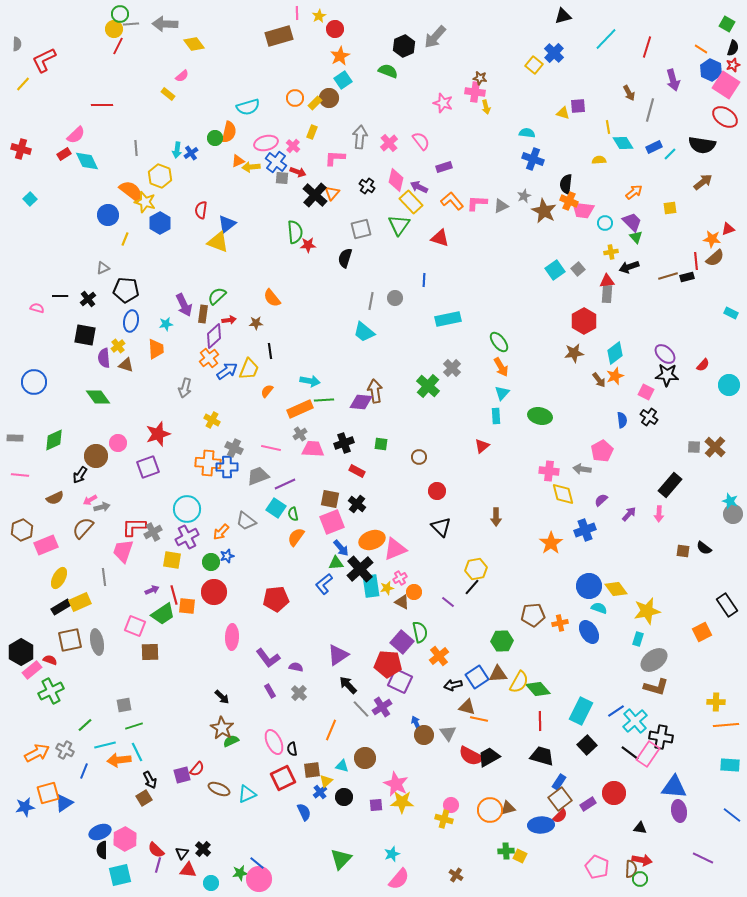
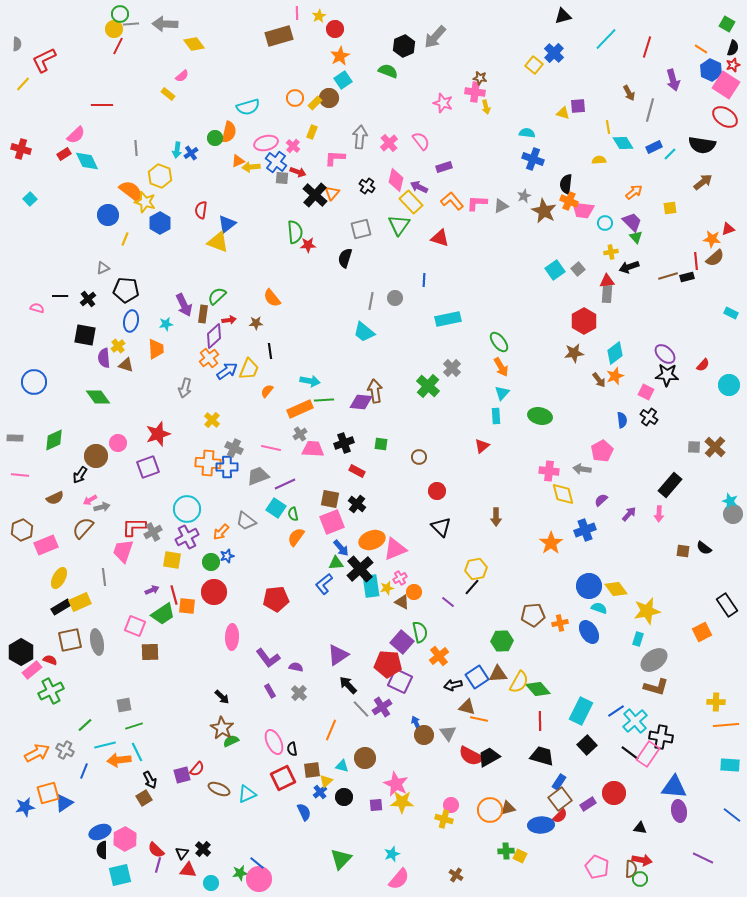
yellow cross at (212, 420): rotated 14 degrees clockwise
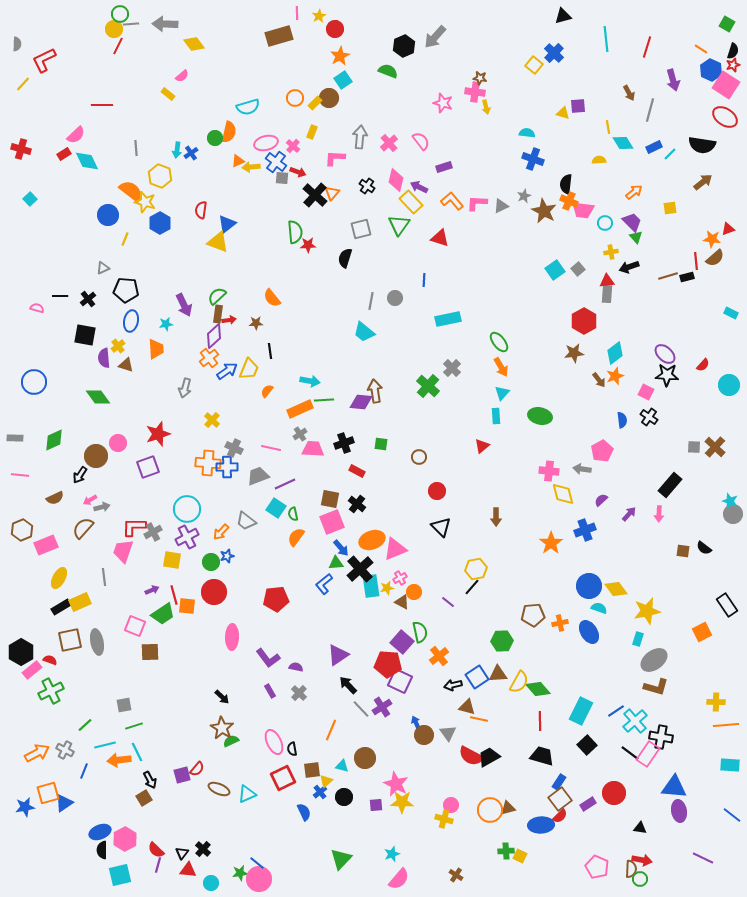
cyan line at (606, 39): rotated 50 degrees counterclockwise
black semicircle at (733, 48): moved 3 px down
brown rectangle at (203, 314): moved 15 px right
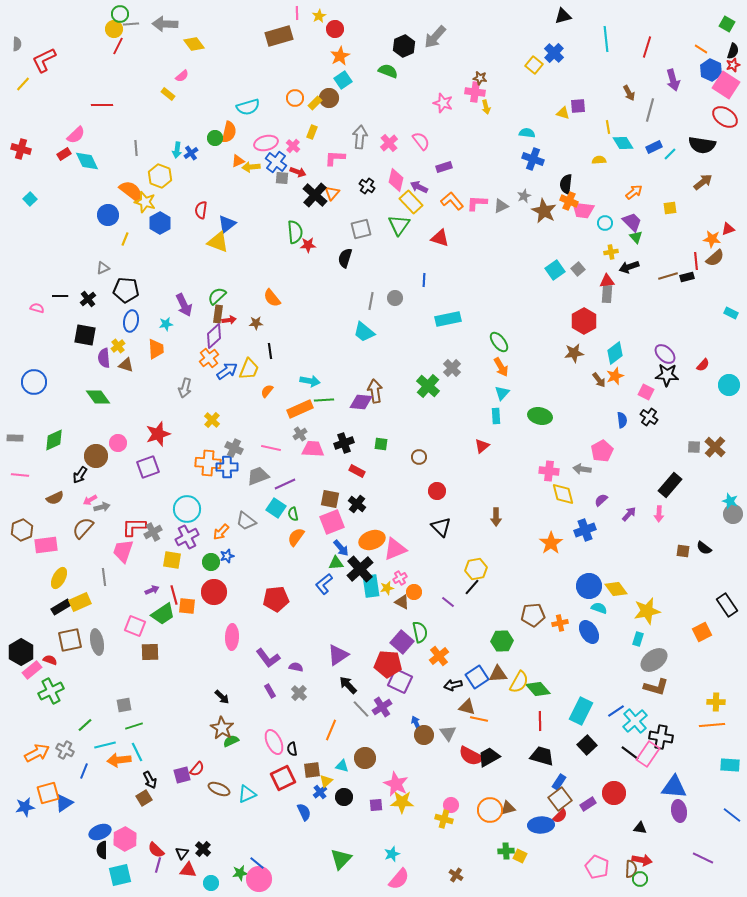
pink rectangle at (46, 545): rotated 15 degrees clockwise
orange line at (726, 725): moved 14 px left
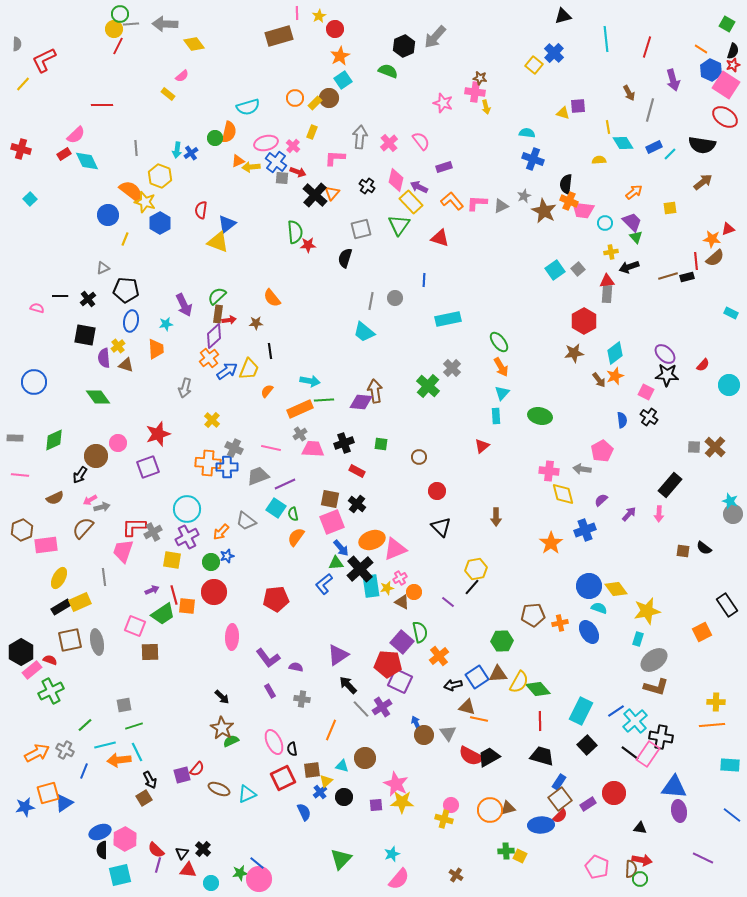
gray cross at (299, 693): moved 3 px right, 6 px down; rotated 35 degrees counterclockwise
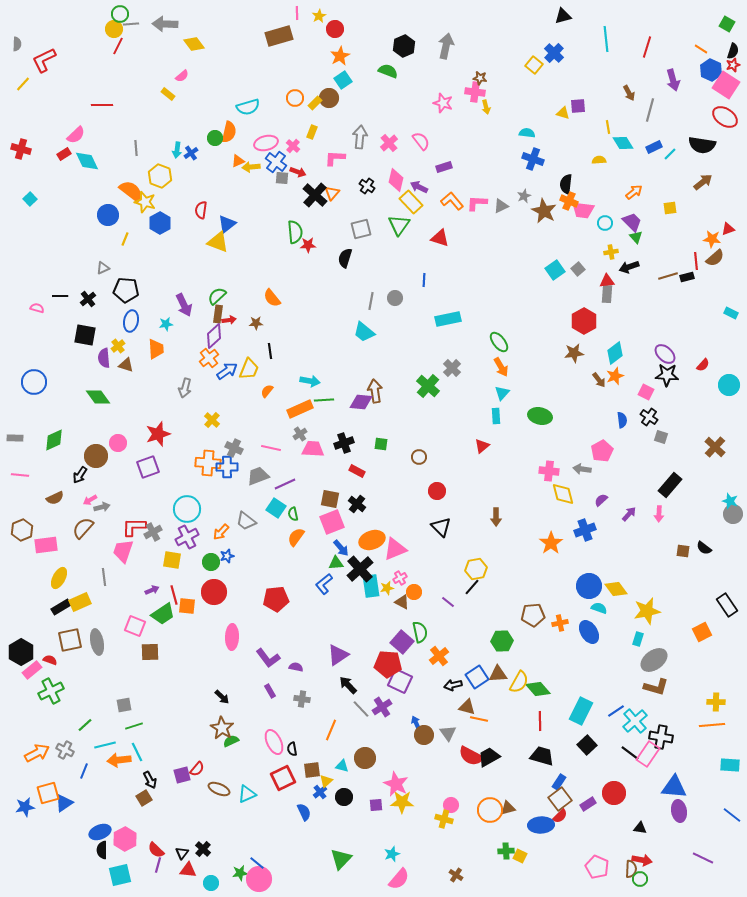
gray arrow at (435, 37): moved 11 px right, 9 px down; rotated 150 degrees clockwise
gray square at (694, 447): moved 33 px left, 10 px up; rotated 16 degrees clockwise
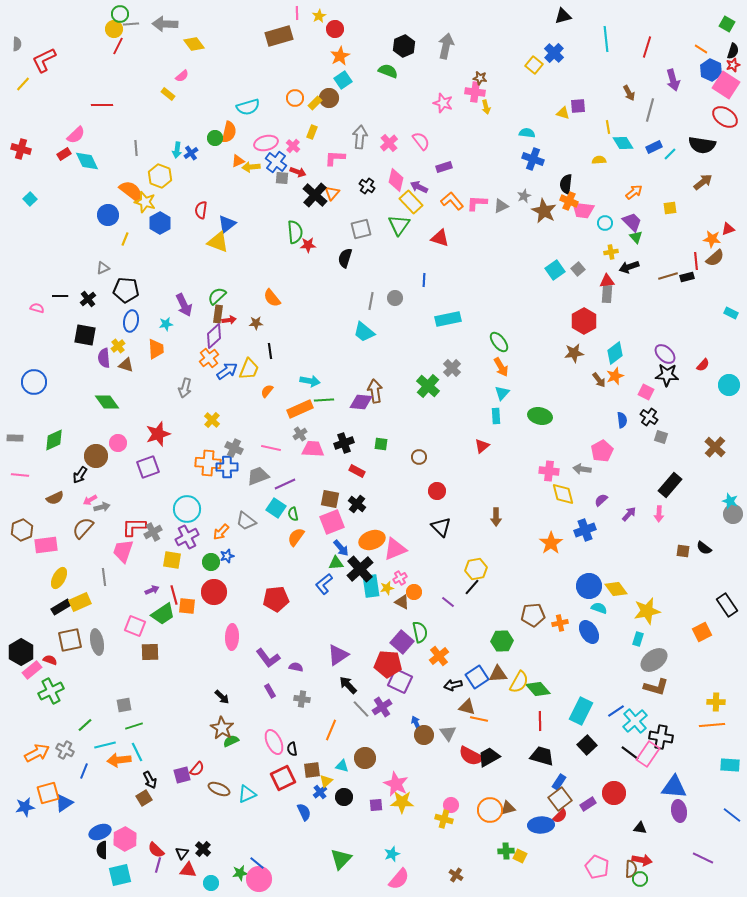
green diamond at (98, 397): moved 9 px right, 5 px down
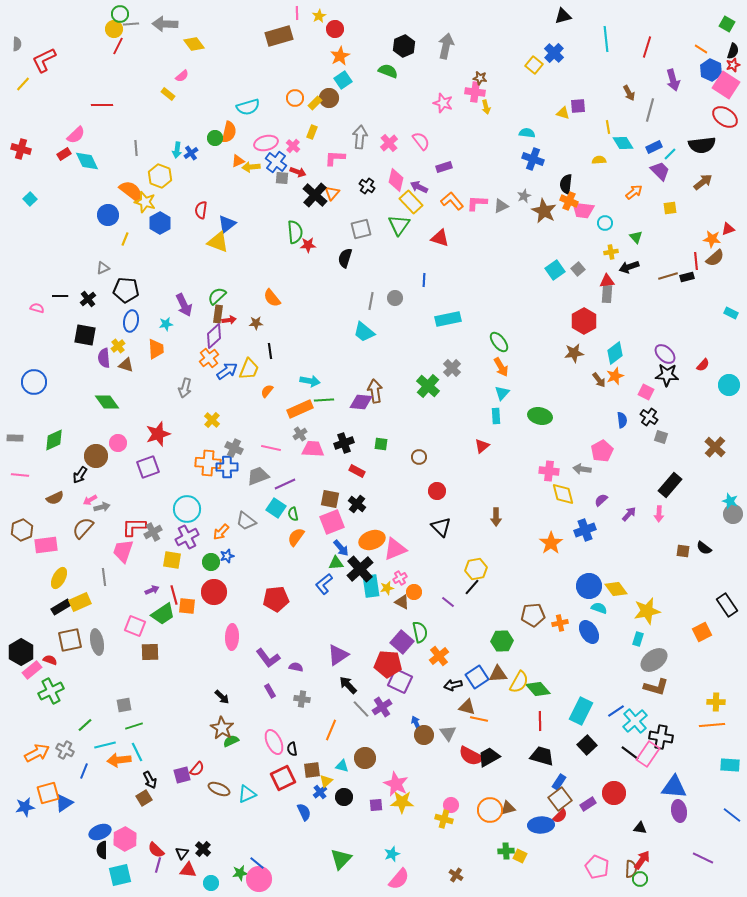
black semicircle at (702, 145): rotated 16 degrees counterclockwise
purple trapezoid at (632, 222): moved 28 px right, 51 px up
red arrow at (642, 860): rotated 66 degrees counterclockwise
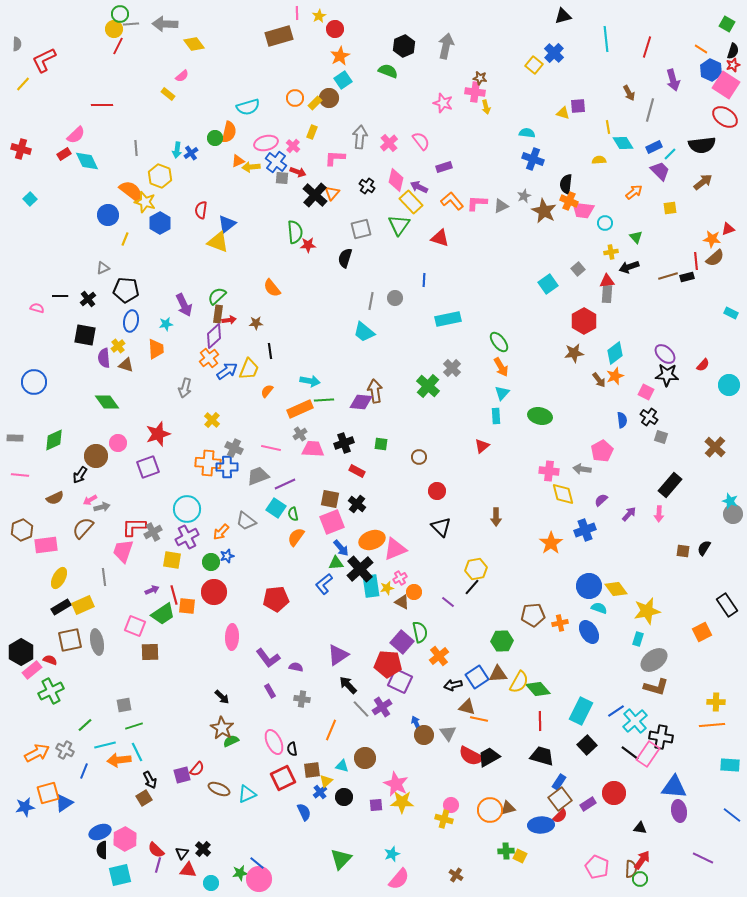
cyan square at (555, 270): moved 7 px left, 14 px down
orange semicircle at (272, 298): moved 10 px up
black semicircle at (704, 548): rotated 84 degrees clockwise
yellow rectangle at (80, 602): moved 3 px right, 3 px down
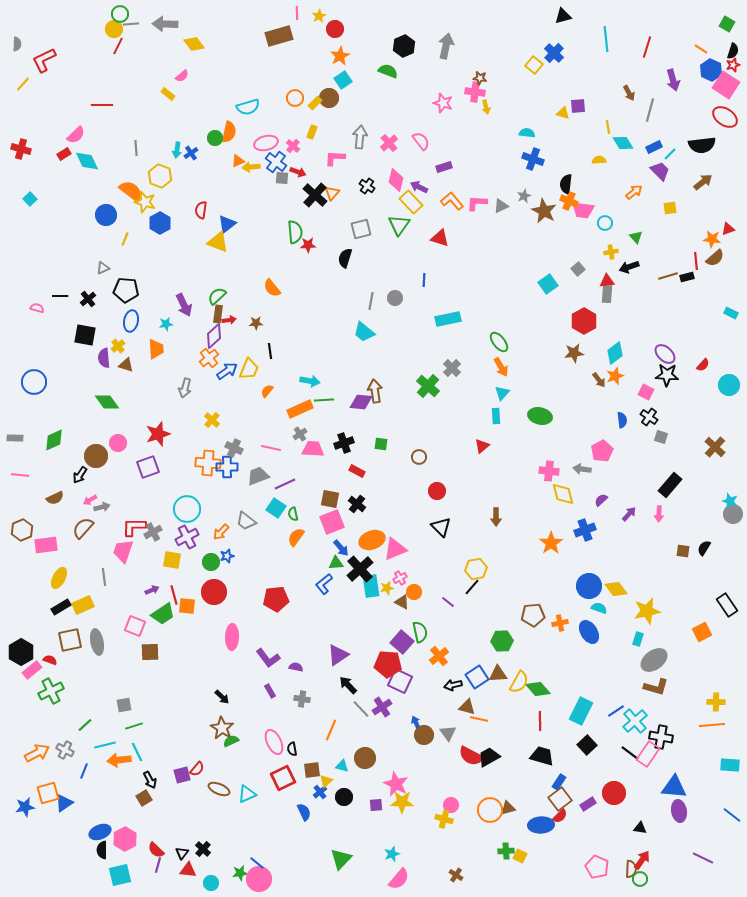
blue circle at (108, 215): moved 2 px left
